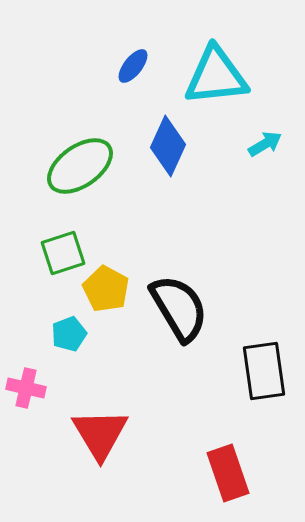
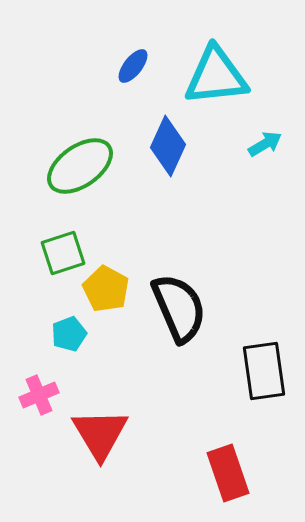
black semicircle: rotated 8 degrees clockwise
pink cross: moved 13 px right, 7 px down; rotated 36 degrees counterclockwise
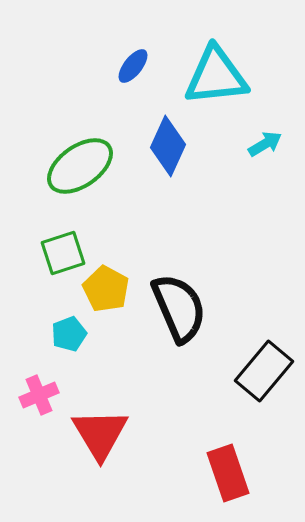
black rectangle: rotated 48 degrees clockwise
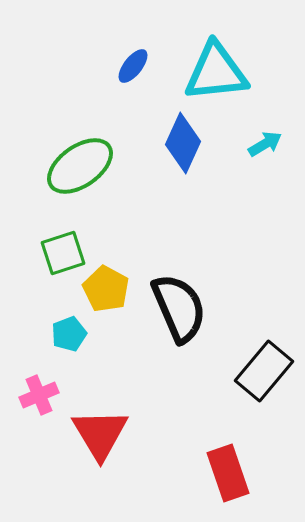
cyan triangle: moved 4 px up
blue diamond: moved 15 px right, 3 px up
